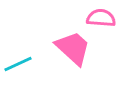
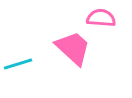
cyan line: rotated 8 degrees clockwise
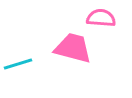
pink trapezoid: rotated 27 degrees counterclockwise
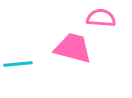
cyan line: rotated 12 degrees clockwise
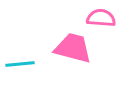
cyan line: moved 2 px right
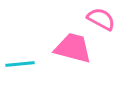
pink semicircle: moved 1 px down; rotated 24 degrees clockwise
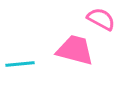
pink trapezoid: moved 2 px right, 2 px down
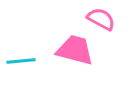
cyan line: moved 1 px right, 3 px up
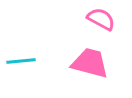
pink trapezoid: moved 15 px right, 13 px down
